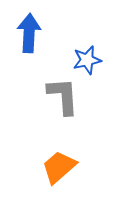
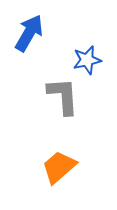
blue arrow: rotated 27 degrees clockwise
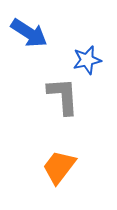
blue arrow: rotated 93 degrees clockwise
orange trapezoid: rotated 12 degrees counterclockwise
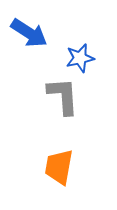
blue star: moved 7 px left, 2 px up
orange trapezoid: rotated 27 degrees counterclockwise
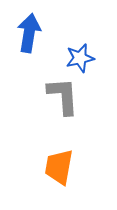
blue arrow: rotated 114 degrees counterclockwise
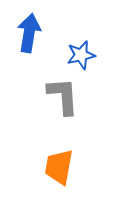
blue star: moved 1 px right, 3 px up
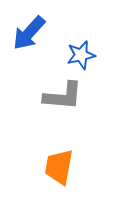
blue arrow: rotated 147 degrees counterclockwise
gray L-shape: rotated 99 degrees clockwise
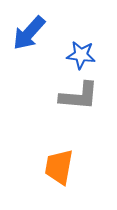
blue star: rotated 20 degrees clockwise
gray L-shape: moved 16 px right
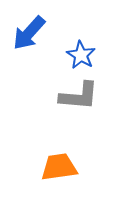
blue star: rotated 24 degrees clockwise
orange trapezoid: rotated 72 degrees clockwise
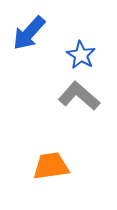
gray L-shape: rotated 144 degrees counterclockwise
orange trapezoid: moved 8 px left, 1 px up
